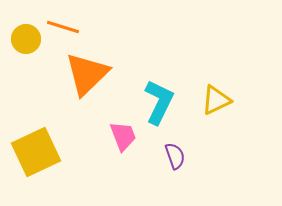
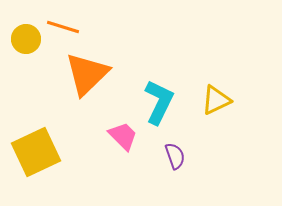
pink trapezoid: rotated 24 degrees counterclockwise
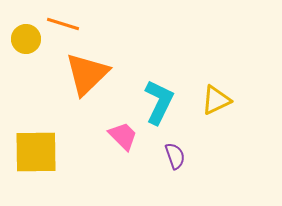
orange line: moved 3 px up
yellow square: rotated 24 degrees clockwise
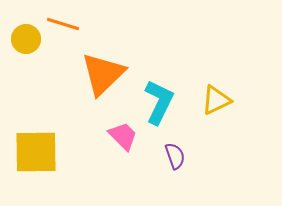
orange triangle: moved 16 px right
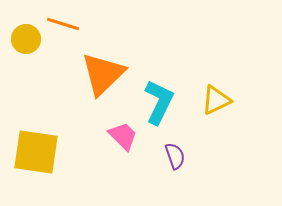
yellow square: rotated 9 degrees clockwise
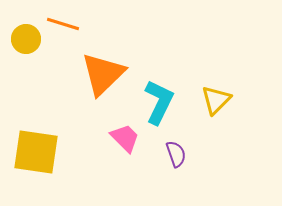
yellow triangle: rotated 20 degrees counterclockwise
pink trapezoid: moved 2 px right, 2 px down
purple semicircle: moved 1 px right, 2 px up
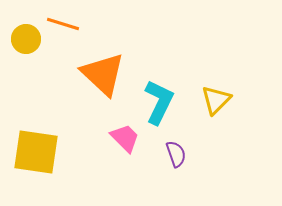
orange triangle: rotated 33 degrees counterclockwise
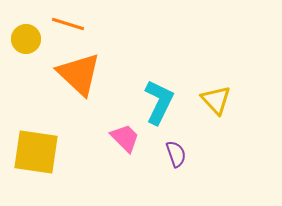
orange line: moved 5 px right
orange triangle: moved 24 px left
yellow triangle: rotated 28 degrees counterclockwise
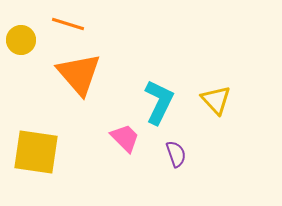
yellow circle: moved 5 px left, 1 px down
orange triangle: rotated 6 degrees clockwise
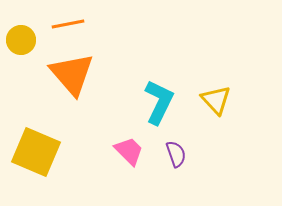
orange line: rotated 28 degrees counterclockwise
orange triangle: moved 7 px left
pink trapezoid: moved 4 px right, 13 px down
yellow square: rotated 15 degrees clockwise
